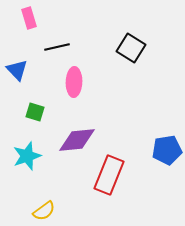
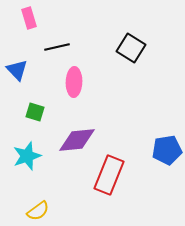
yellow semicircle: moved 6 px left
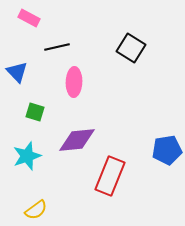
pink rectangle: rotated 45 degrees counterclockwise
blue triangle: moved 2 px down
red rectangle: moved 1 px right, 1 px down
yellow semicircle: moved 2 px left, 1 px up
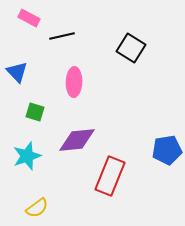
black line: moved 5 px right, 11 px up
yellow semicircle: moved 1 px right, 2 px up
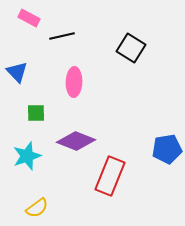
green square: moved 1 px right, 1 px down; rotated 18 degrees counterclockwise
purple diamond: moved 1 px left, 1 px down; rotated 27 degrees clockwise
blue pentagon: moved 1 px up
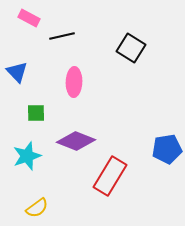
red rectangle: rotated 9 degrees clockwise
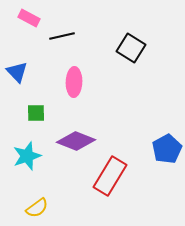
blue pentagon: rotated 20 degrees counterclockwise
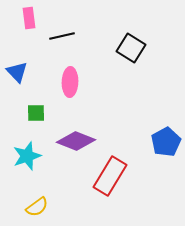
pink rectangle: rotated 55 degrees clockwise
pink ellipse: moved 4 px left
blue pentagon: moved 1 px left, 7 px up
yellow semicircle: moved 1 px up
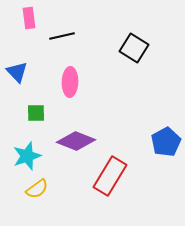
black square: moved 3 px right
yellow semicircle: moved 18 px up
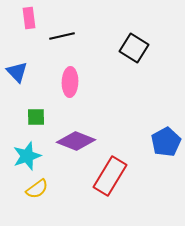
green square: moved 4 px down
